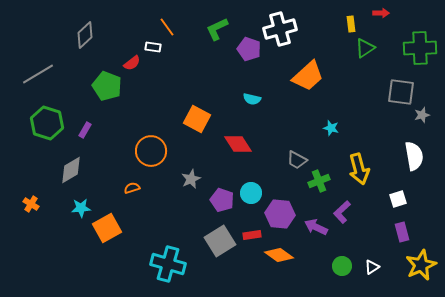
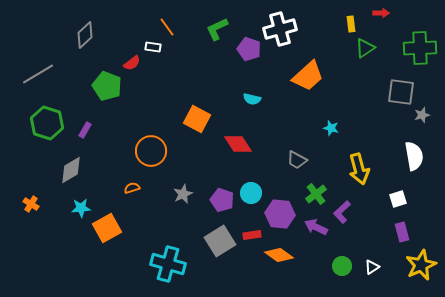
gray star at (191, 179): moved 8 px left, 15 px down
green cross at (319, 181): moved 3 px left, 13 px down; rotated 15 degrees counterclockwise
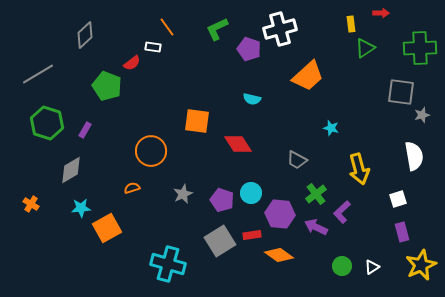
orange square at (197, 119): moved 2 px down; rotated 20 degrees counterclockwise
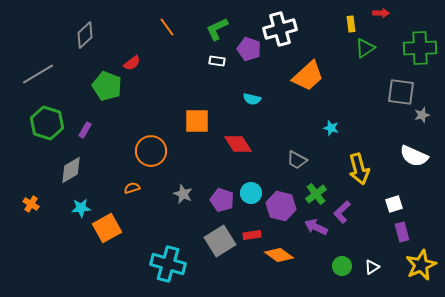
white rectangle at (153, 47): moved 64 px right, 14 px down
orange square at (197, 121): rotated 8 degrees counterclockwise
white semicircle at (414, 156): rotated 124 degrees clockwise
gray star at (183, 194): rotated 24 degrees counterclockwise
white square at (398, 199): moved 4 px left, 5 px down
purple hexagon at (280, 214): moved 1 px right, 8 px up; rotated 8 degrees clockwise
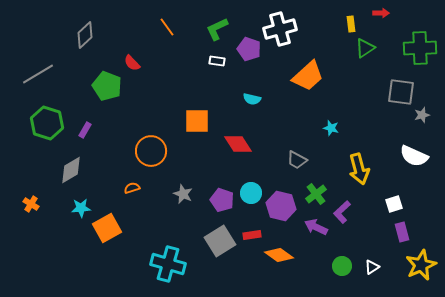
red semicircle at (132, 63): rotated 84 degrees clockwise
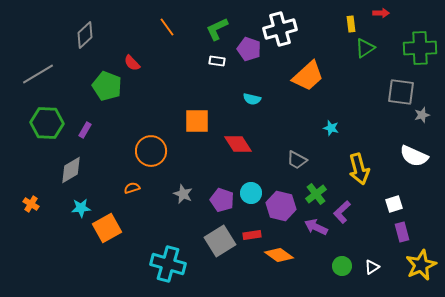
green hexagon at (47, 123): rotated 16 degrees counterclockwise
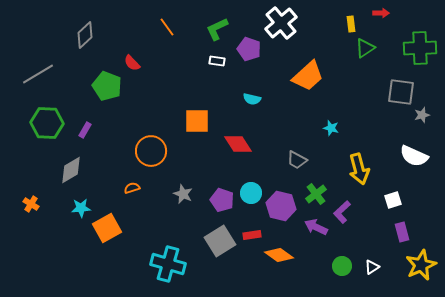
white cross at (280, 29): moved 1 px right, 6 px up; rotated 24 degrees counterclockwise
white square at (394, 204): moved 1 px left, 4 px up
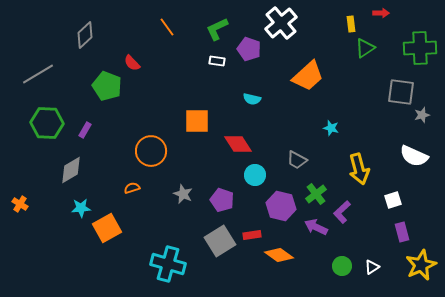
cyan circle at (251, 193): moved 4 px right, 18 px up
orange cross at (31, 204): moved 11 px left
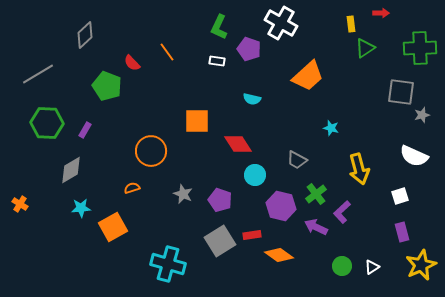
white cross at (281, 23): rotated 20 degrees counterclockwise
orange line at (167, 27): moved 25 px down
green L-shape at (217, 29): moved 2 px right, 2 px up; rotated 40 degrees counterclockwise
purple pentagon at (222, 200): moved 2 px left
white square at (393, 200): moved 7 px right, 4 px up
orange square at (107, 228): moved 6 px right, 1 px up
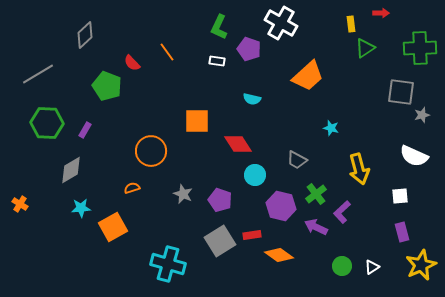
white square at (400, 196): rotated 12 degrees clockwise
